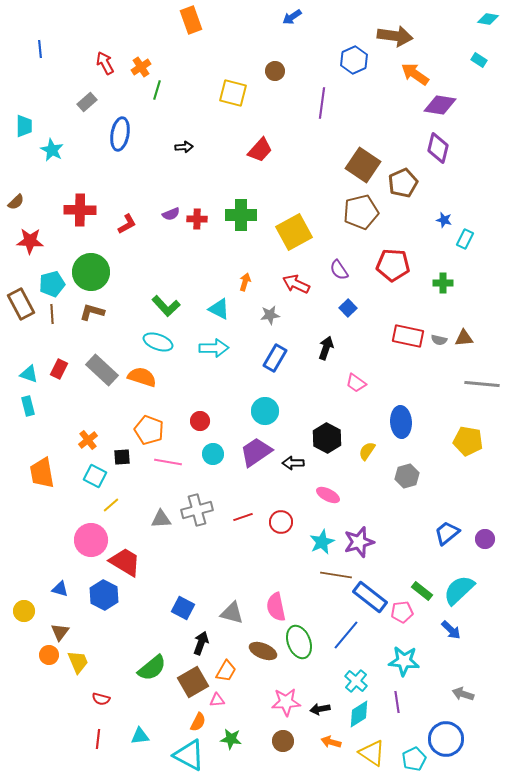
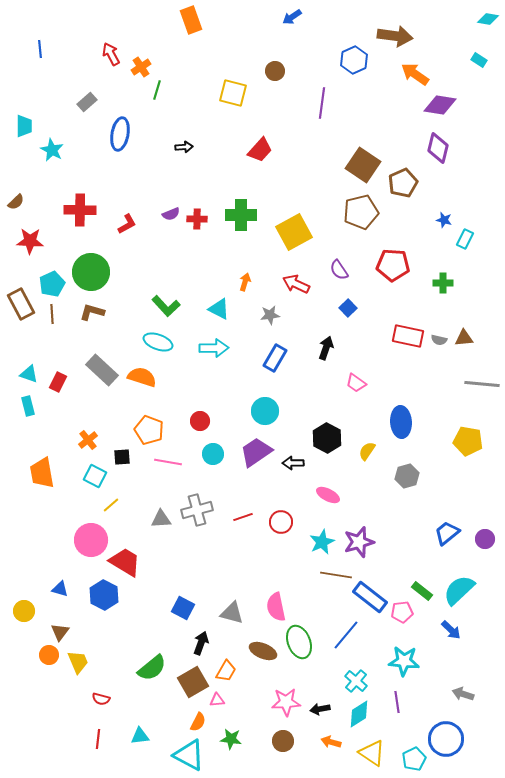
red arrow at (105, 63): moved 6 px right, 9 px up
cyan pentagon at (52, 284): rotated 10 degrees counterclockwise
red rectangle at (59, 369): moved 1 px left, 13 px down
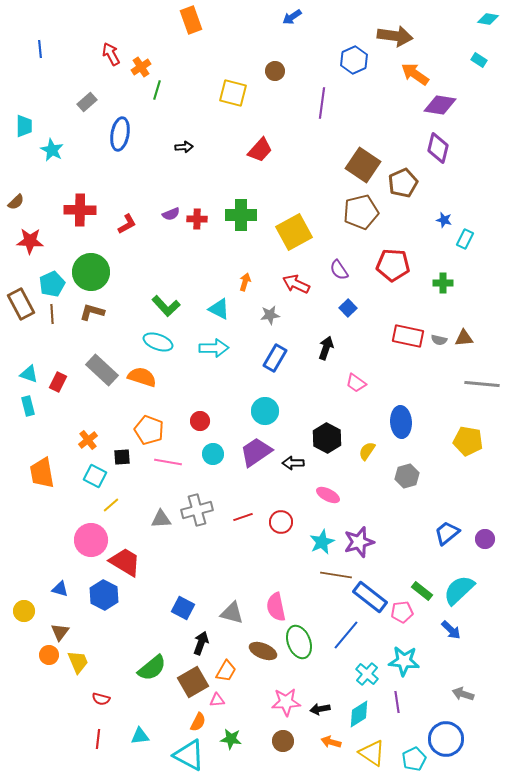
cyan cross at (356, 681): moved 11 px right, 7 px up
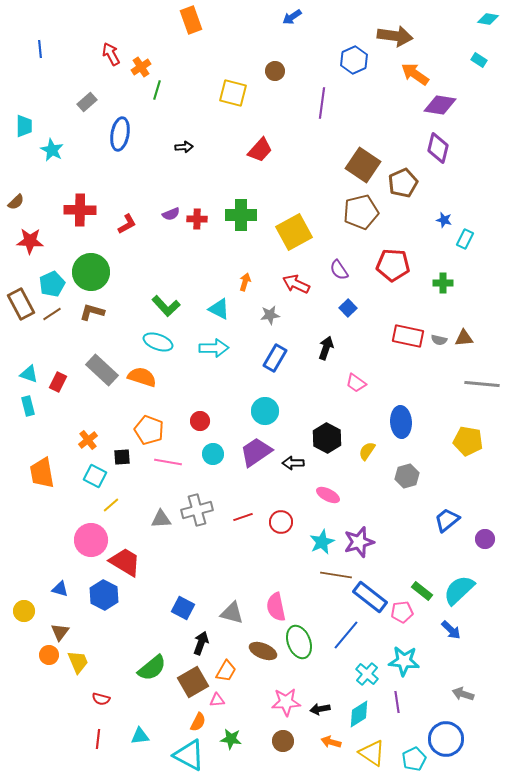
brown line at (52, 314): rotated 60 degrees clockwise
blue trapezoid at (447, 533): moved 13 px up
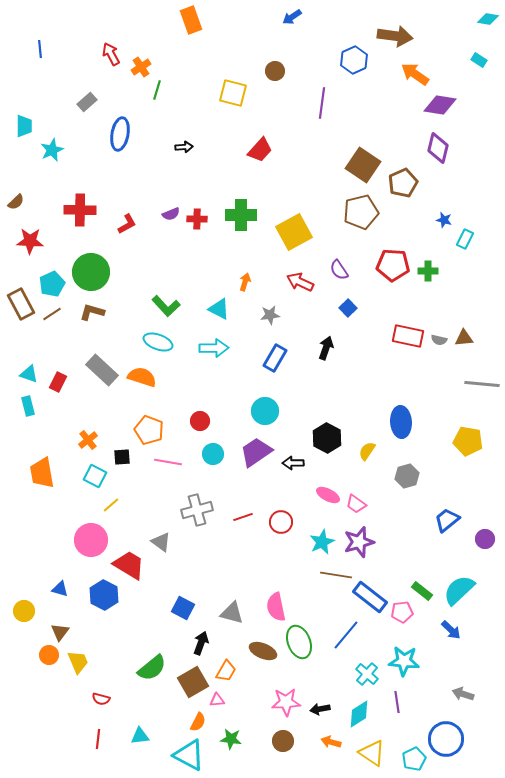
cyan star at (52, 150): rotated 20 degrees clockwise
green cross at (443, 283): moved 15 px left, 12 px up
red arrow at (296, 284): moved 4 px right, 2 px up
pink trapezoid at (356, 383): moved 121 px down
gray triangle at (161, 519): moved 23 px down; rotated 40 degrees clockwise
red trapezoid at (125, 562): moved 4 px right, 3 px down
